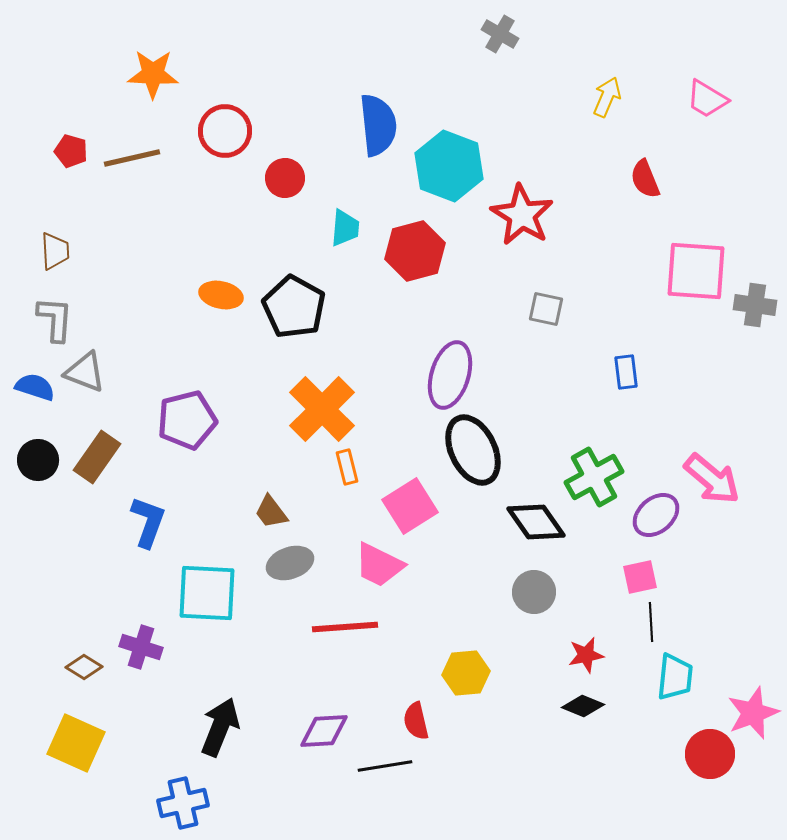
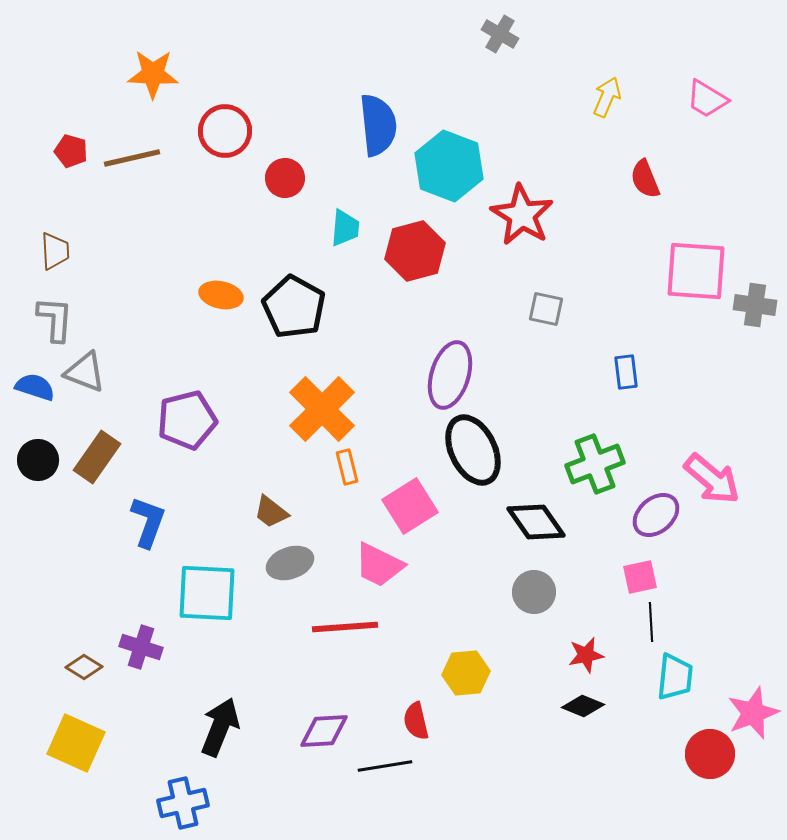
green cross at (594, 477): moved 1 px right, 13 px up; rotated 8 degrees clockwise
brown trapezoid at (271, 512): rotated 15 degrees counterclockwise
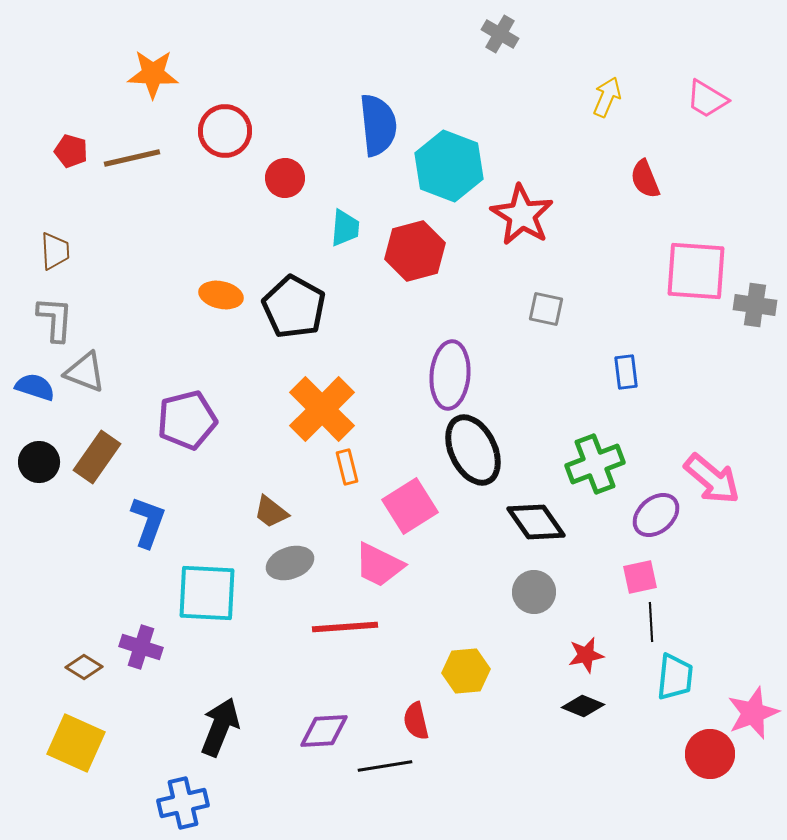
purple ellipse at (450, 375): rotated 12 degrees counterclockwise
black circle at (38, 460): moved 1 px right, 2 px down
yellow hexagon at (466, 673): moved 2 px up
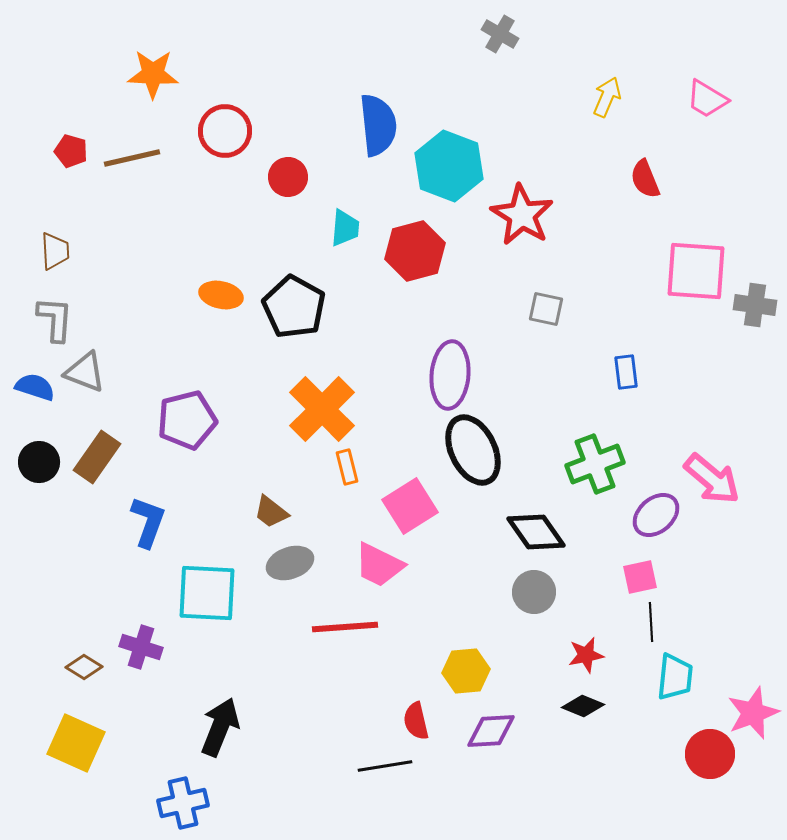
red circle at (285, 178): moved 3 px right, 1 px up
black diamond at (536, 522): moved 10 px down
purple diamond at (324, 731): moved 167 px right
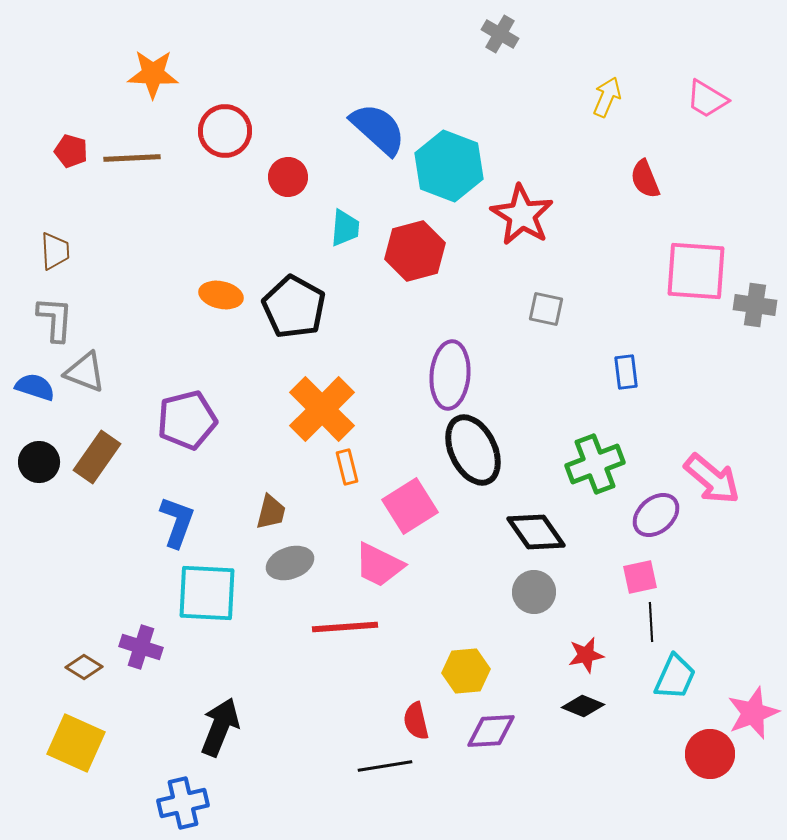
blue semicircle at (378, 125): moved 4 px down; rotated 42 degrees counterclockwise
brown line at (132, 158): rotated 10 degrees clockwise
brown trapezoid at (271, 512): rotated 114 degrees counterclockwise
blue L-shape at (148, 522): moved 29 px right
cyan trapezoid at (675, 677): rotated 18 degrees clockwise
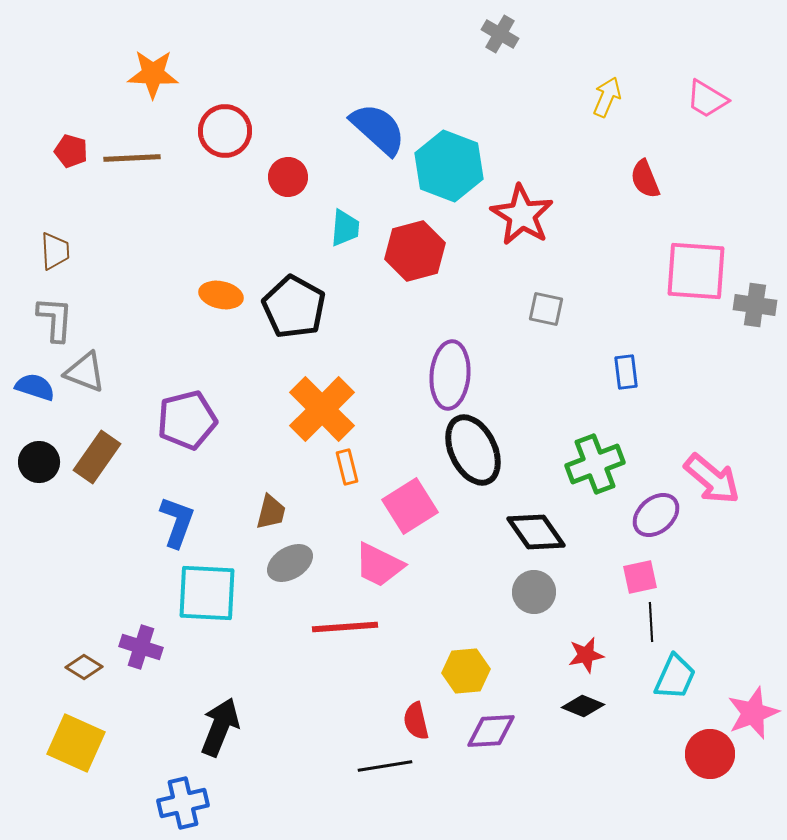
gray ellipse at (290, 563): rotated 12 degrees counterclockwise
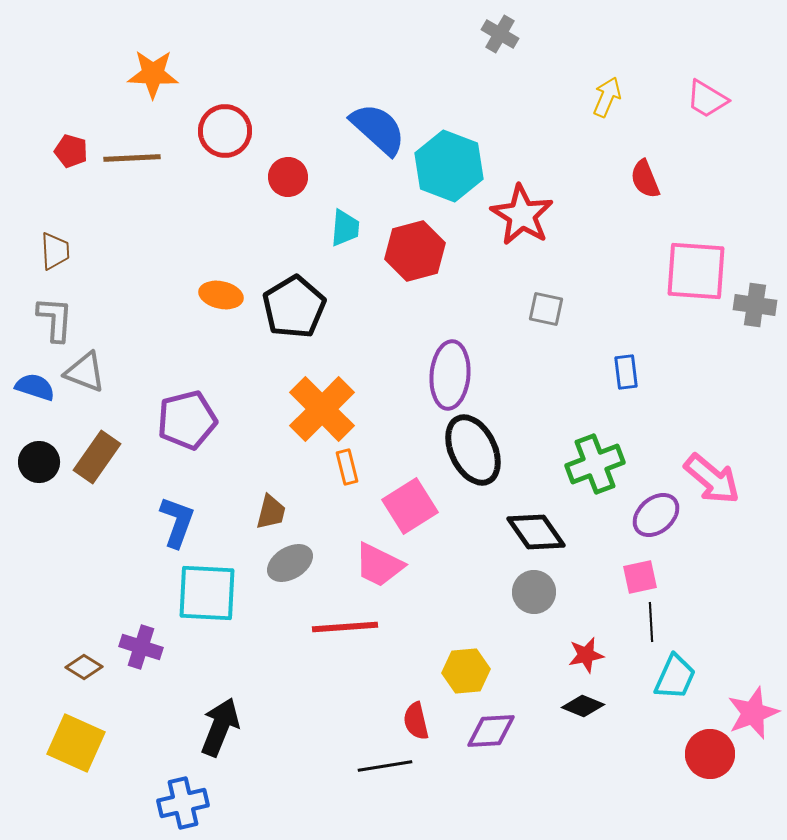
black pentagon at (294, 307): rotated 12 degrees clockwise
